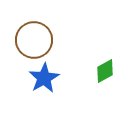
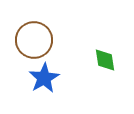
green diamond: moved 11 px up; rotated 70 degrees counterclockwise
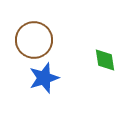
blue star: rotated 12 degrees clockwise
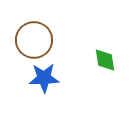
blue star: rotated 16 degrees clockwise
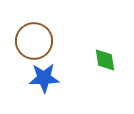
brown circle: moved 1 px down
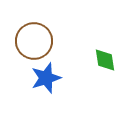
blue star: moved 2 px right; rotated 16 degrees counterclockwise
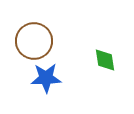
blue star: rotated 16 degrees clockwise
